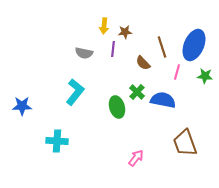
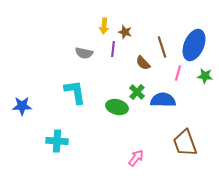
brown star: rotated 24 degrees clockwise
pink line: moved 1 px right, 1 px down
cyan L-shape: rotated 48 degrees counterclockwise
blue semicircle: rotated 10 degrees counterclockwise
green ellipse: rotated 60 degrees counterclockwise
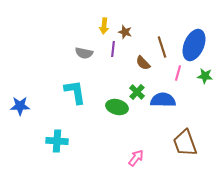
blue star: moved 2 px left
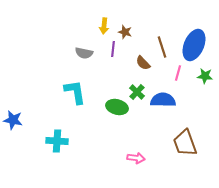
blue star: moved 7 px left, 14 px down; rotated 12 degrees clockwise
pink arrow: rotated 60 degrees clockwise
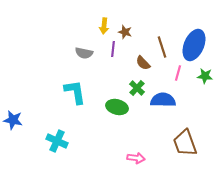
green cross: moved 4 px up
cyan cross: rotated 20 degrees clockwise
